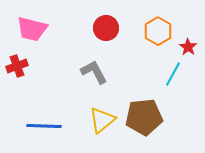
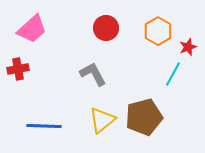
pink trapezoid: rotated 56 degrees counterclockwise
red star: rotated 18 degrees clockwise
red cross: moved 1 px right, 3 px down; rotated 10 degrees clockwise
gray L-shape: moved 1 px left, 2 px down
brown pentagon: rotated 9 degrees counterclockwise
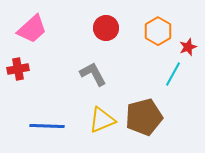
yellow triangle: rotated 16 degrees clockwise
blue line: moved 3 px right
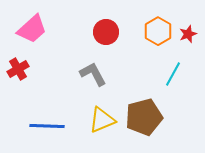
red circle: moved 4 px down
red star: moved 13 px up
red cross: rotated 20 degrees counterclockwise
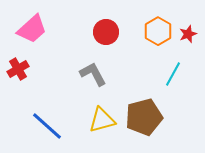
yellow triangle: rotated 8 degrees clockwise
blue line: rotated 40 degrees clockwise
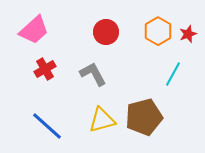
pink trapezoid: moved 2 px right, 1 px down
red cross: moved 27 px right
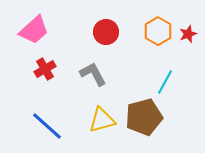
cyan line: moved 8 px left, 8 px down
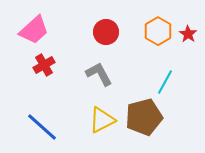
red star: rotated 18 degrees counterclockwise
red cross: moved 1 px left, 4 px up
gray L-shape: moved 6 px right
yellow triangle: rotated 12 degrees counterclockwise
blue line: moved 5 px left, 1 px down
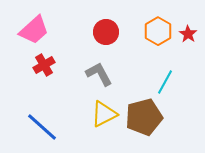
yellow triangle: moved 2 px right, 6 px up
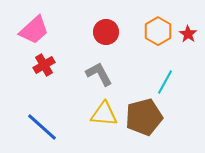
yellow triangle: rotated 32 degrees clockwise
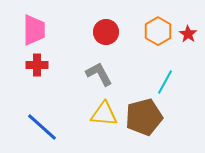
pink trapezoid: rotated 48 degrees counterclockwise
red cross: moved 7 px left; rotated 30 degrees clockwise
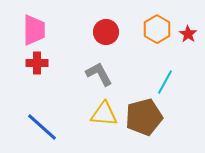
orange hexagon: moved 1 px left, 2 px up
red cross: moved 2 px up
